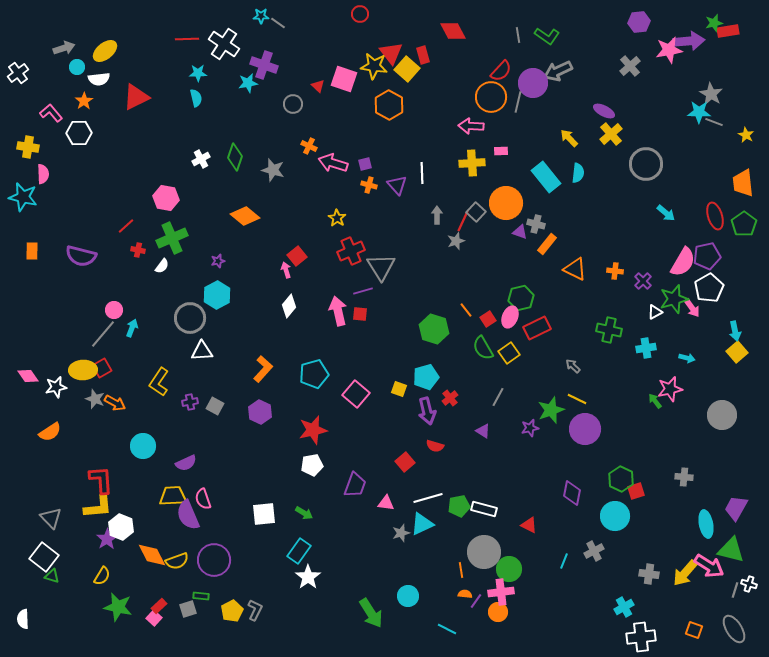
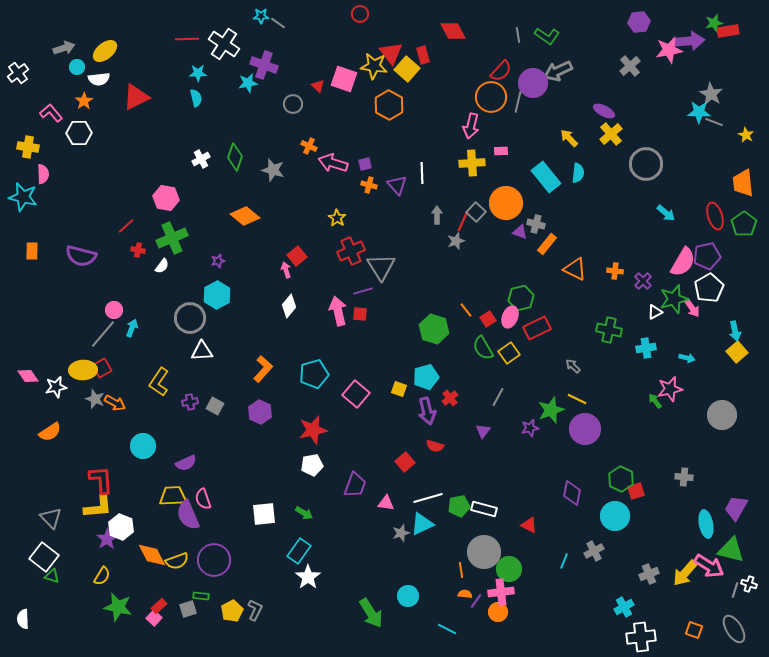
pink arrow at (471, 126): rotated 80 degrees counterclockwise
purple triangle at (483, 431): rotated 35 degrees clockwise
gray cross at (649, 574): rotated 30 degrees counterclockwise
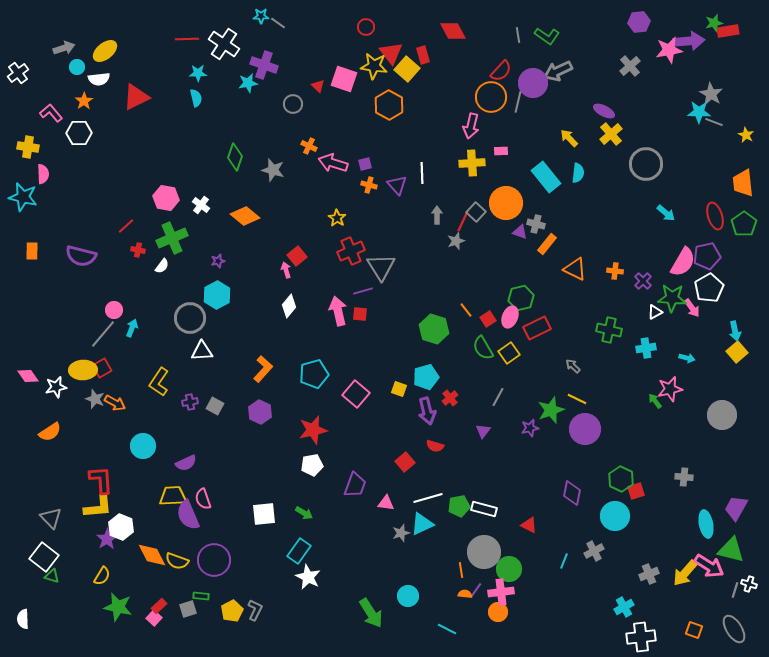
red circle at (360, 14): moved 6 px right, 13 px down
white cross at (201, 159): moved 46 px down; rotated 24 degrees counterclockwise
green star at (674, 299): moved 2 px left, 1 px up; rotated 20 degrees clockwise
yellow semicircle at (177, 561): rotated 40 degrees clockwise
white star at (308, 577): rotated 10 degrees counterclockwise
purple line at (476, 601): moved 11 px up
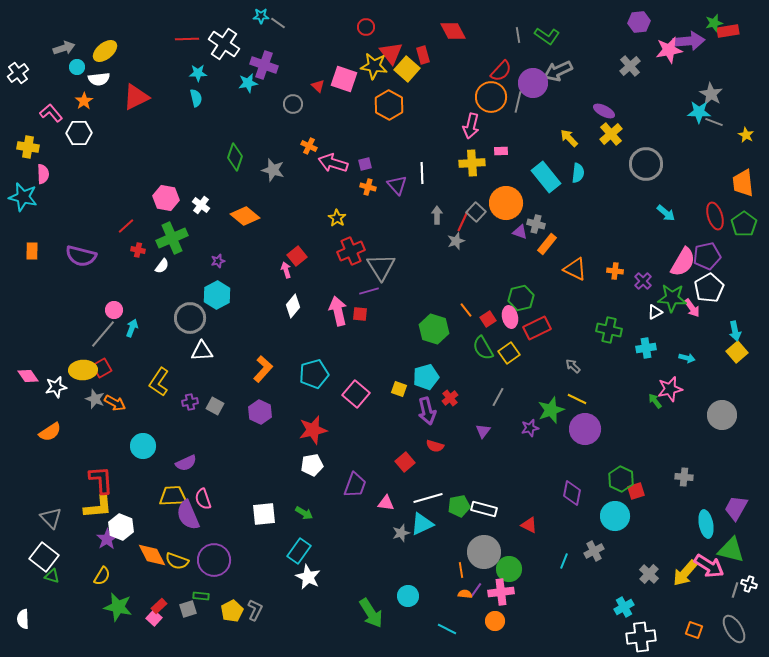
orange cross at (369, 185): moved 1 px left, 2 px down
purple line at (363, 291): moved 6 px right
white diamond at (289, 306): moved 4 px right
pink ellipse at (510, 317): rotated 35 degrees counterclockwise
gray cross at (649, 574): rotated 24 degrees counterclockwise
orange circle at (498, 612): moved 3 px left, 9 px down
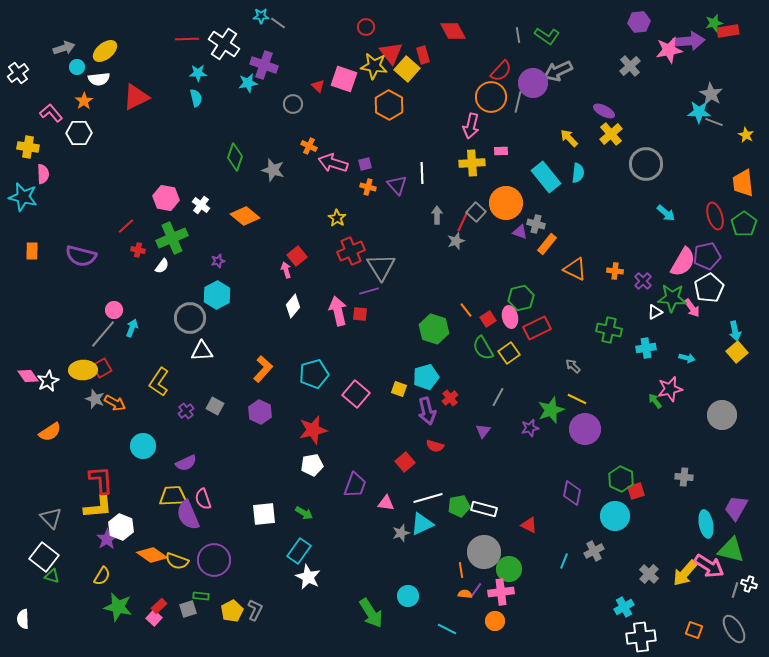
white star at (56, 387): moved 8 px left, 6 px up; rotated 15 degrees counterclockwise
purple cross at (190, 402): moved 4 px left, 9 px down; rotated 28 degrees counterclockwise
orange diamond at (152, 555): rotated 28 degrees counterclockwise
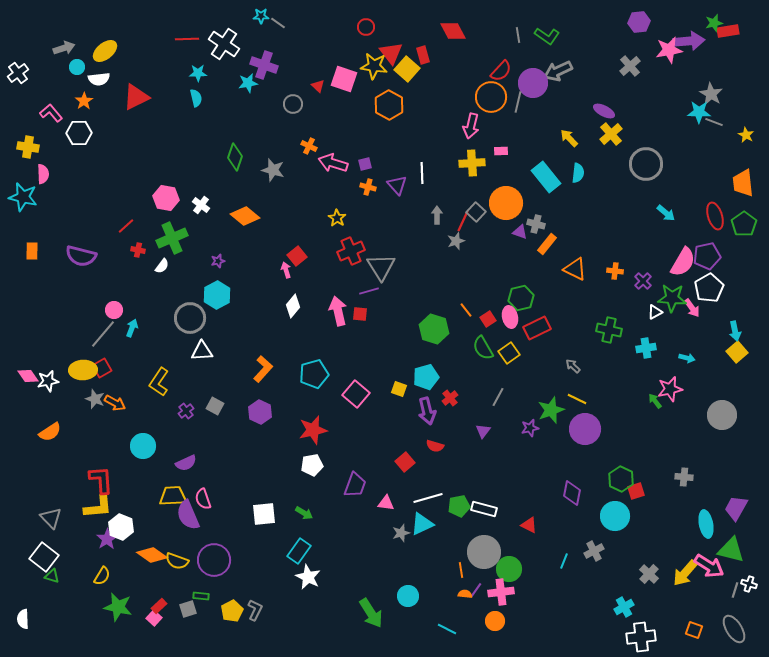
white star at (48, 381): rotated 15 degrees clockwise
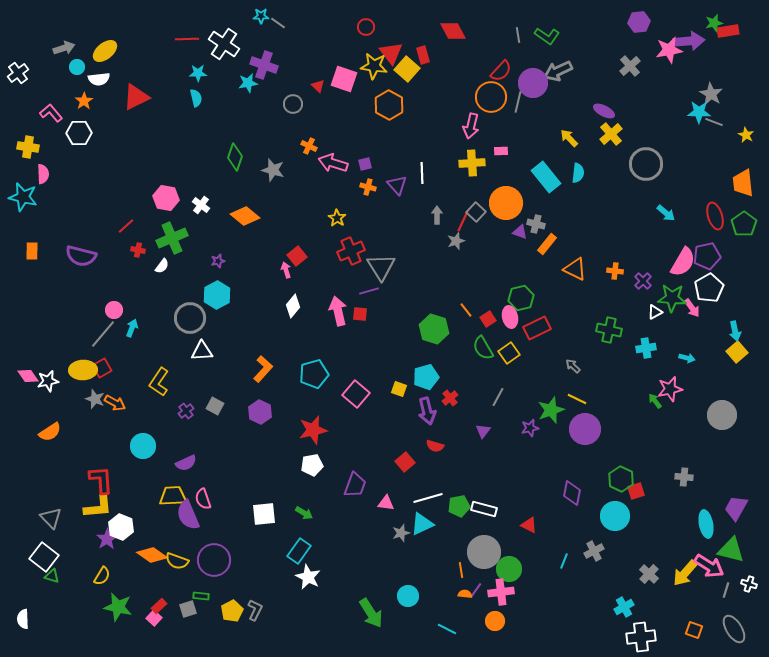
gray line at (735, 590): moved 9 px left
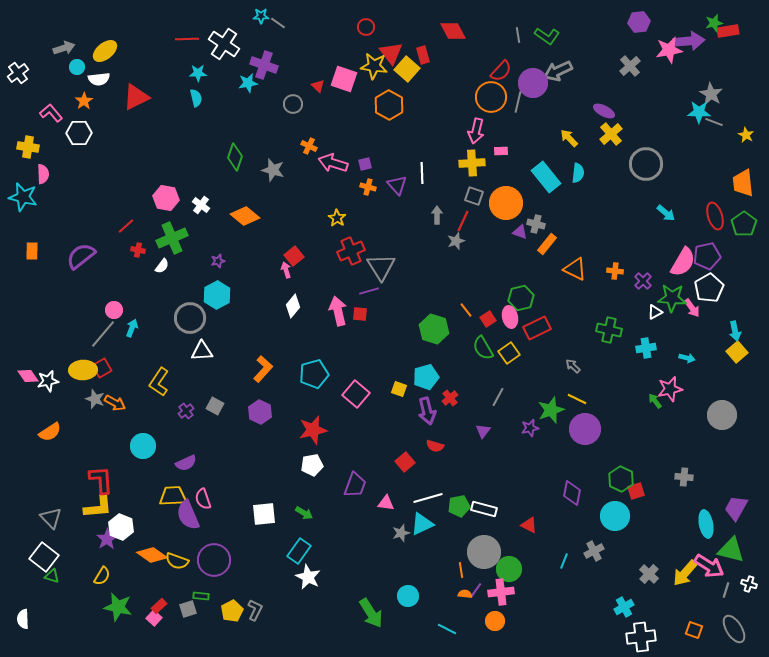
pink arrow at (471, 126): moved 5 px right, 5 px down
gray square at (476, 212): moved 2 px left, 16 px up; rotated 24 degrees counterclockwise
purple semicircle at (81, 256): rotated 128 degrees clockwise
red square at (297, 256): moved 3 px left
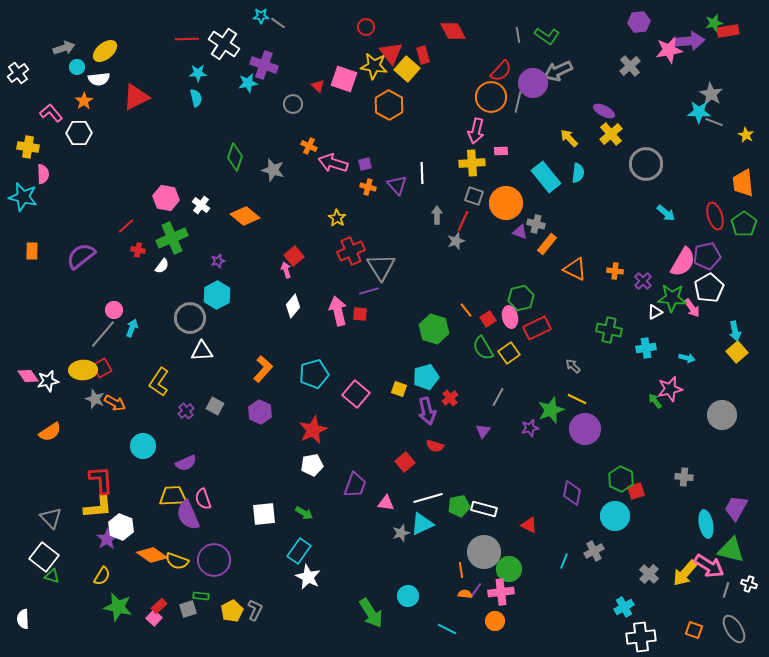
red star at (313, 430): rotated 12 degrees counterclockwise
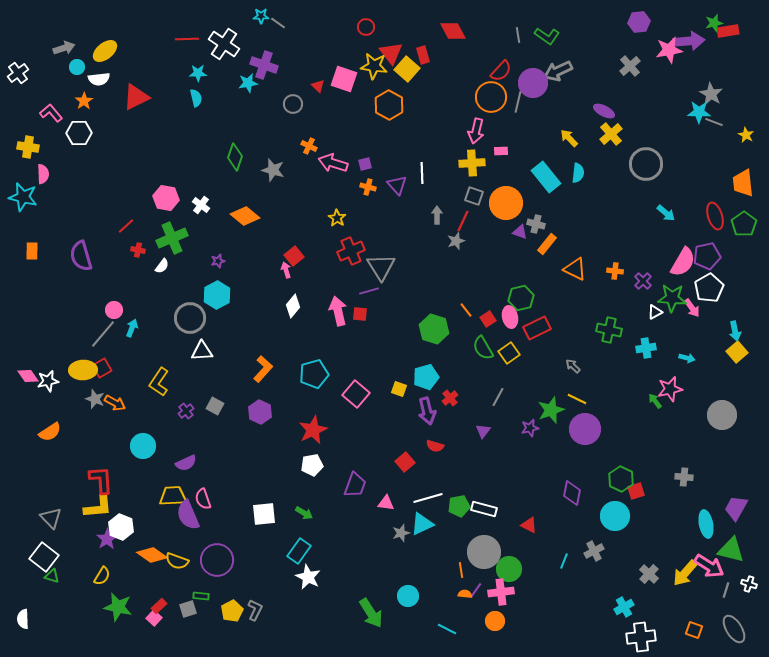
purple semicircle at (81, 256): rotated 68 degrees counterclockwise
purple circle at (214, 560): moved 3 px right
